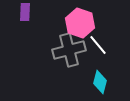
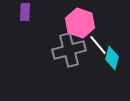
cyan diamond: moved 12 px right, 24 px up
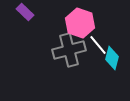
purple rectangle: rotated 48 degrees counterclockwise
